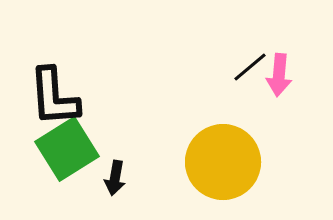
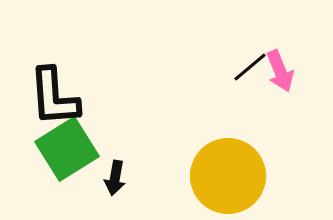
pink arrow: moved 1 px right, 4 px up; rotated 27 degrees counterclockwise
yellow circle: moved 5 px right, 14 px down
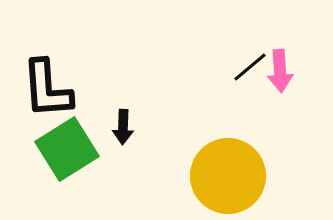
pink arrow: rotated 18 degrees clockwise
black L-shape: moved 7 px left, 8 px up
black arrow: moved 8 px right, 51 px up; rotated 8 degrees counterclockwise
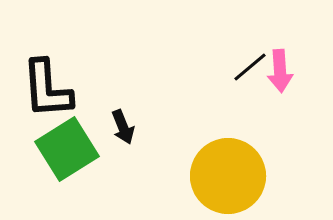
black arrow: rotated 24 degrees counterclockwise
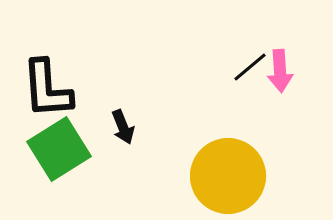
green square: moved 8 px left
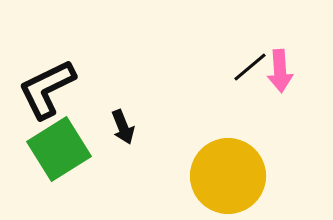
black L-shape: rotated 68 degrees clockwise
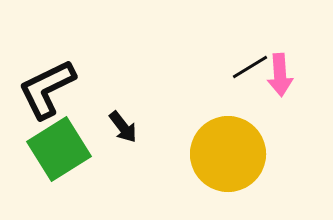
black line: rotated 9 degrees clockwise
pink arrow: moved 4 px down
black arrow: rotated 16 degrees counterclockwise
yellow circle: moved 22 px up
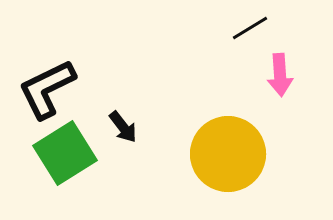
black line: moved 39 px up
green square: moved 6 px right, 4 px down
